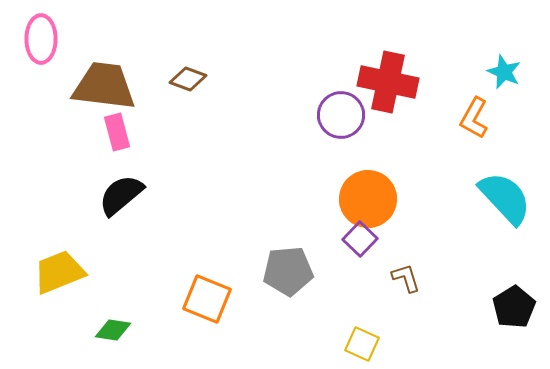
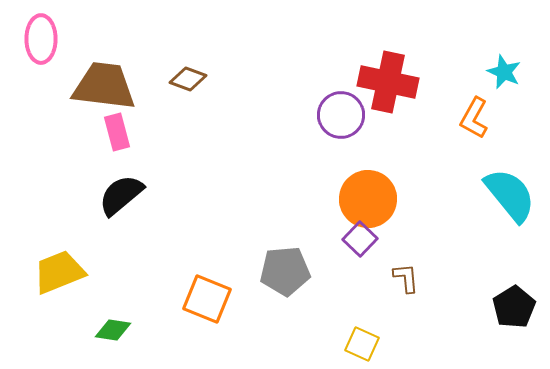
cyan semicircle: moved 5 px right, 3 px up; rotated 4 degrees clockwise
gray pentagon: moved 3 px left
brown L-shape: rotated 12 degrees clockwise
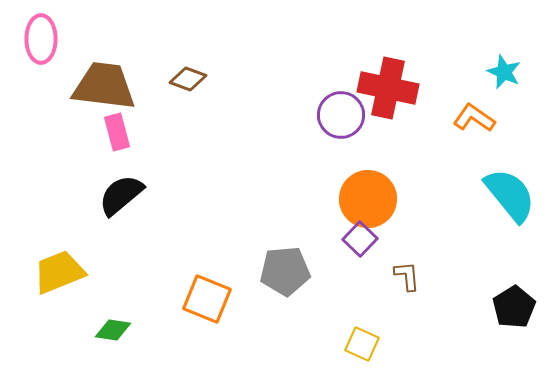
red cross: moved 6 px down
orange L-shape: rotated 96 degrees clockwise
brown L-shape: moved 1 px right, 2 px up
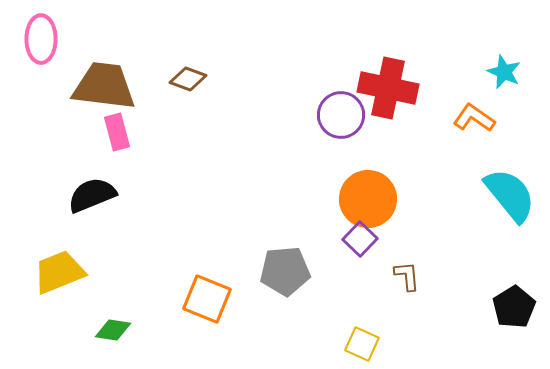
black semicircle: moved 29 px left; rotated 18 degrees clockwise
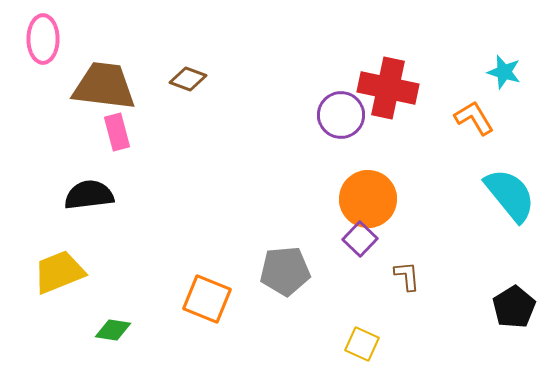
pink ellipse: moved 2 px right
cyan star: rotated 8 degrees counterclockwise
orange L-shape: rotated 24 degrees clockwise
black semicircle: moved 3 px left; rotated 15 degrees clockwise
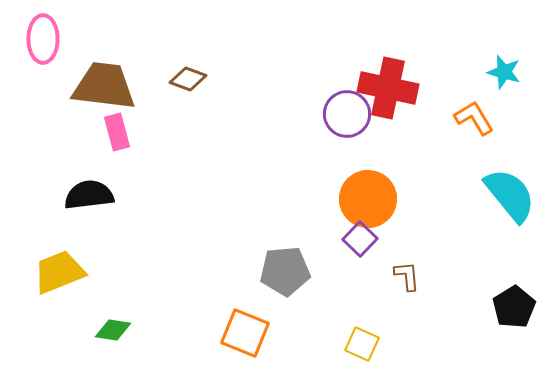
purple circle: moved 6 px right, 1 px up
orange square: moved 38 px right, 34 px down
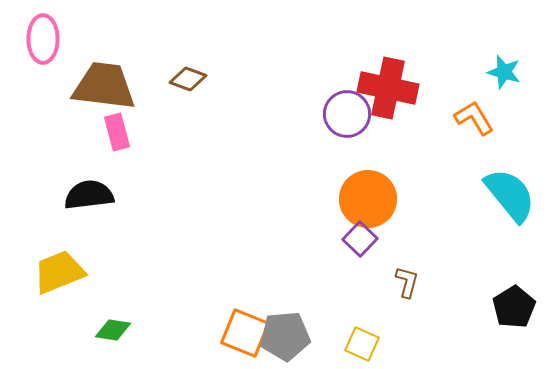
gray pentagon: moved 65 px down
brown L-shape: moved 6 px down; rotated 20 degrees clockwise
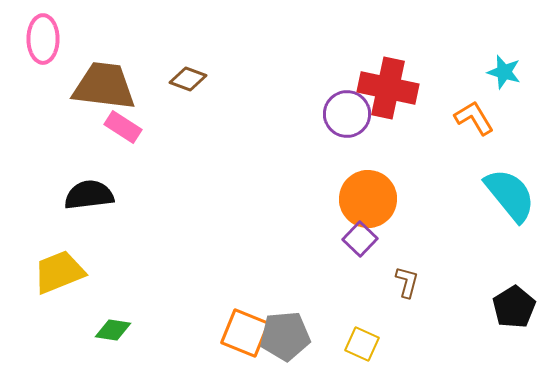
pink rectangle: moved 6 px right, 5 px up; rotated 42 degrees counterclockwise
